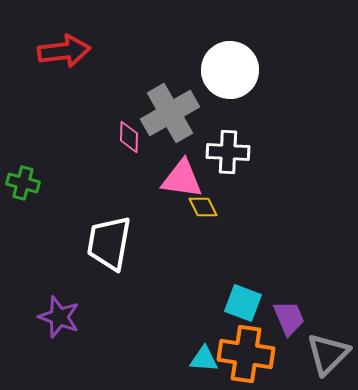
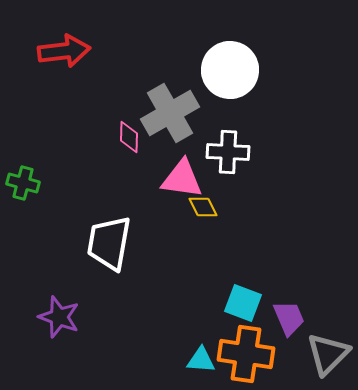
cyan triangle: moved 3 px left, 1 px down
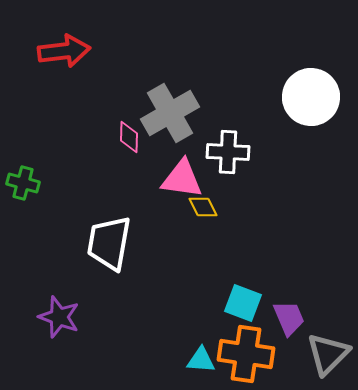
white circle: moved 81 px right, 27 px down
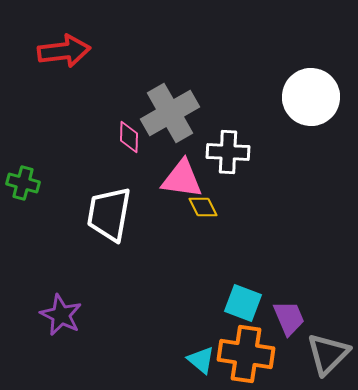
white trapezoid: moved 29 px up
purple star: moved 2 px right, 2 px up; rotated 6 degrees clockwise
cyan triangle: rotated 36 degrees clockwise
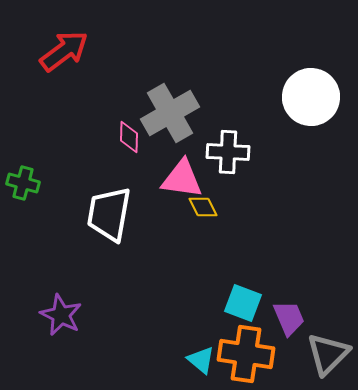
red arrow: rotated 30 degrees counterclockwise
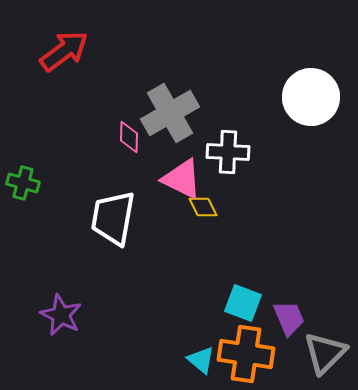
pink triangle: rotated 18 degrees clockwise
white trapezoid: moved 4 px right, 4 px down
gray triangle: moved 3 px left, 1 px up
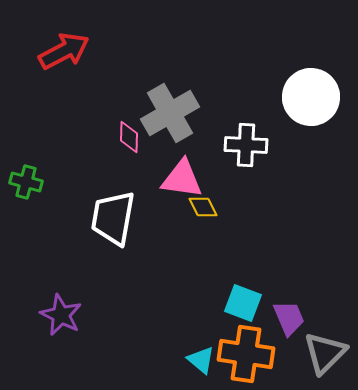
red arrow: rotated 9 degrees clockwise
white cross: moved 18 px right, 7 px up
pink triangle: rotated 18 degrees counterclockwise
green cross: moved 3 px right, 1 px up
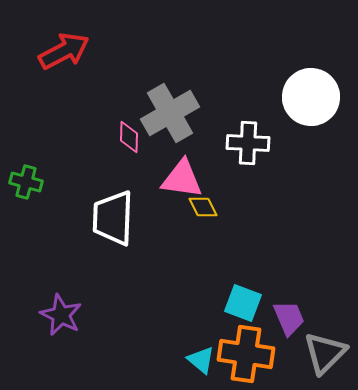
white cross: moved 2 px right, 2 px up
white trapezoid: rotated 8 degrees counterclockwise
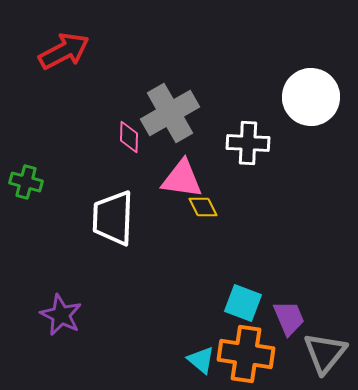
gray triangle: rotated 6 degrees counterclockwise
